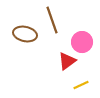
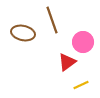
brown ellipse: moved 2 px left, 1 px up
pink circle: moved 1 px right
red triangle: moved 1 px down
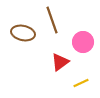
red triangle: moved 7 px left
yellow line: moved 2 px up
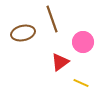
brown line: moved 1 px up
brown ellipse: rotated 25 degrees counterclockwise
yellow line: rotated 49 degrees clockwise
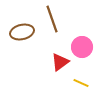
brown ellipse: moved 1 px left, 1 px up
pink circle: moved 1 px left, 5 px down
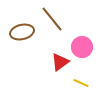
brown line: rotated 20 degrees counterclockwise
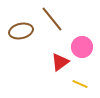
brown ellipse: moved 1 px left, 1 px up
yellow line: moved 1 px left, 1 px down
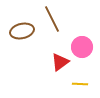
brown line: rotated 12 degrees clockwise
brown ellipse: moved 1 px right
yellow line: rotated 21 degrees counterclockwise
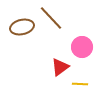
brown line: moved 1 px left, 1 px up; rotated 16 degrees counterclockwise
brown ellipse: moved 4 px up
red triangle: moved 5 px down
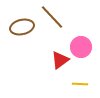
brown line: moved 1 px right, 1 px up
pink circle: moved 1 px left
red triangle: moved 7 px up
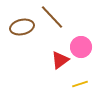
yellow line: rotated 21 degrees counterclockwise
